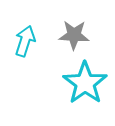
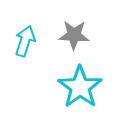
cyan star: moved 5 px left, 4 px down
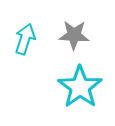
cyan arrow: moved 2 px up
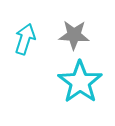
cyan star: moved 5 px up
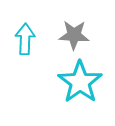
cyan arrow: rotated 16 degrees counterclockwise
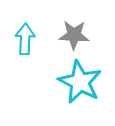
cyan star: rotated 9 degrees counterclockwise
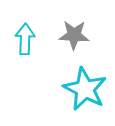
cyan star: moved 5 px right, 7 px down
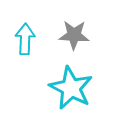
cyan star: moved 14 px left, 1 px up
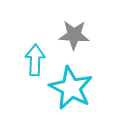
cyan arrow: moved 10 px right, 21 px down
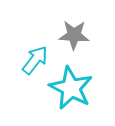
cyan arrow: rotated 36 degrees clockwise
